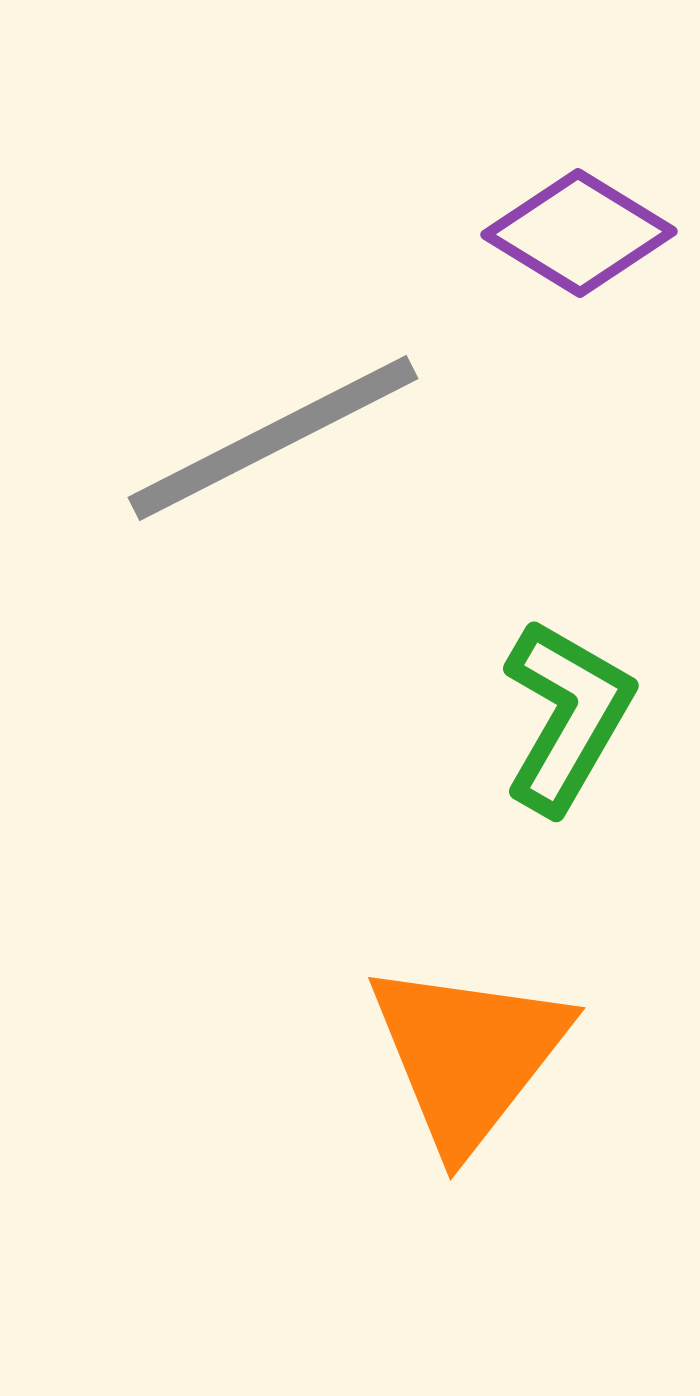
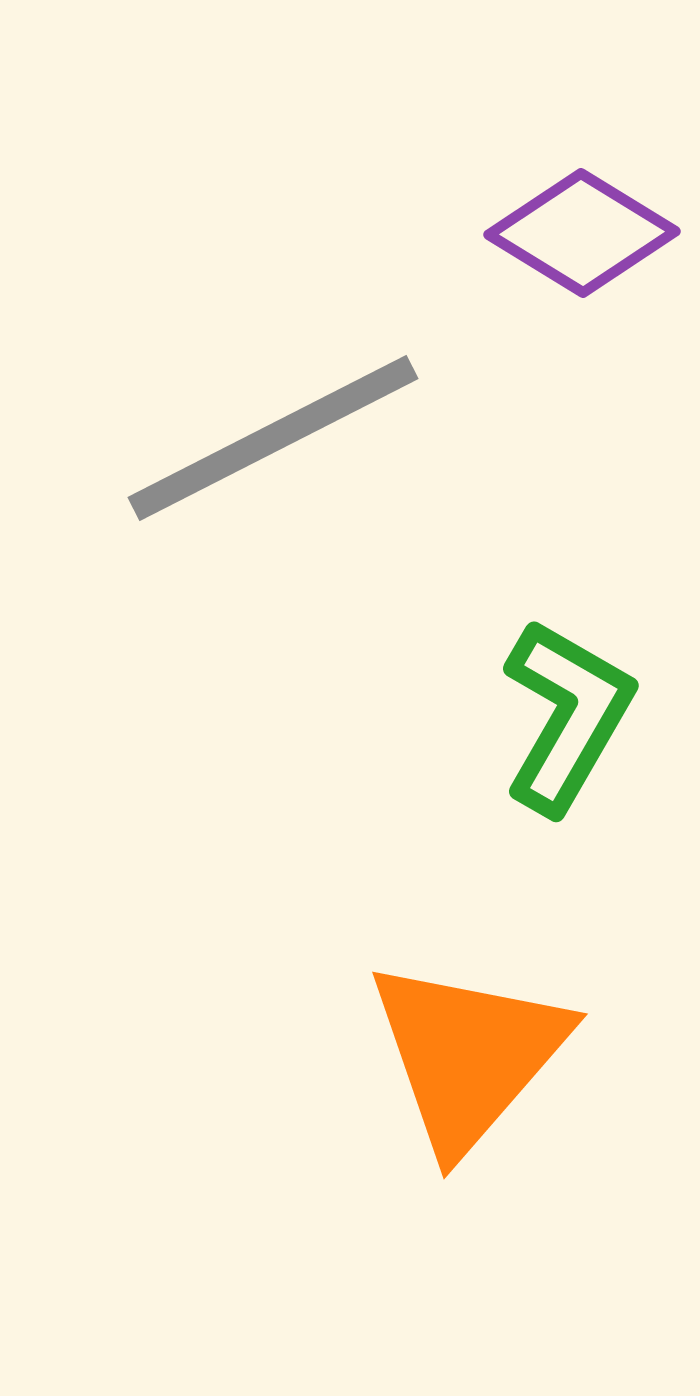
purple diamond: moved 3 px right
orange triangle: rotated 3 degrees clockwise
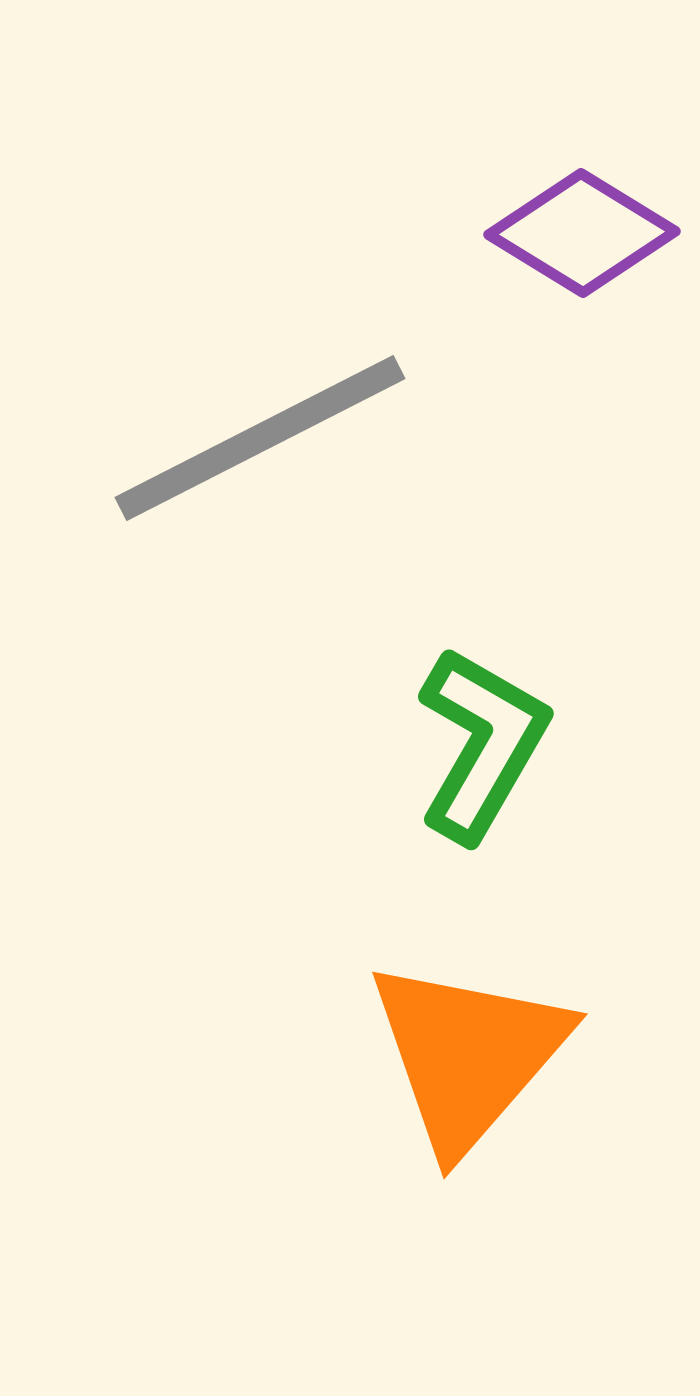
gray line: moved 13 px left
green L-shape: moved 85 px left, 28 px down
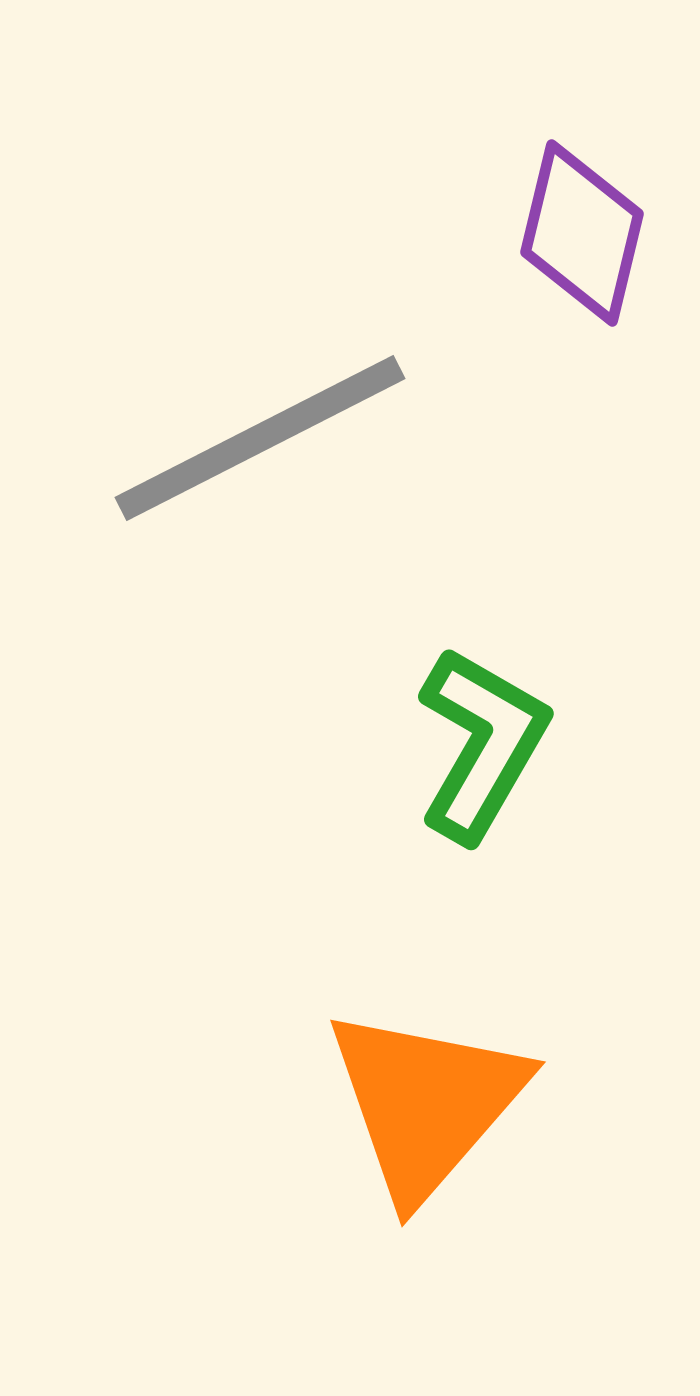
purple diamond: rotated 72 degrees clockwise
orange triangle: moved 42 px left, 48 px down
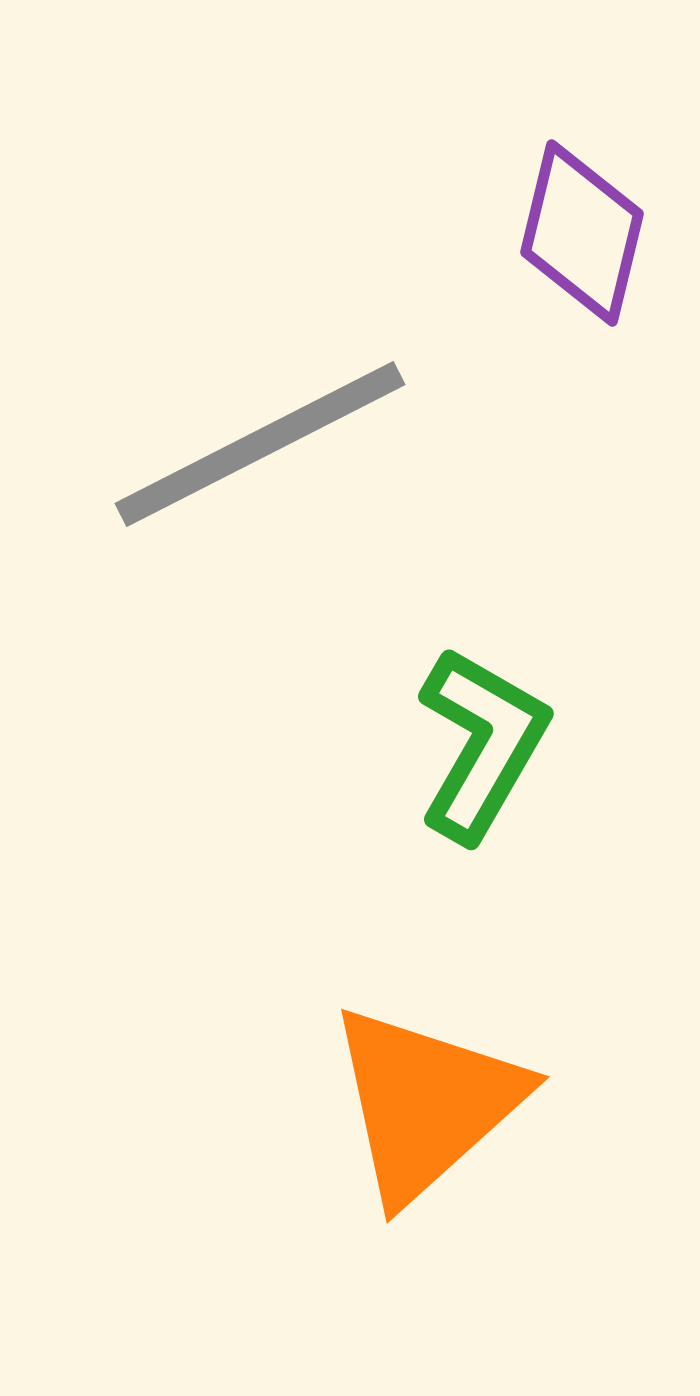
gray line: moved 6 px down
orange triangle: rotated 7 degrees clockwise
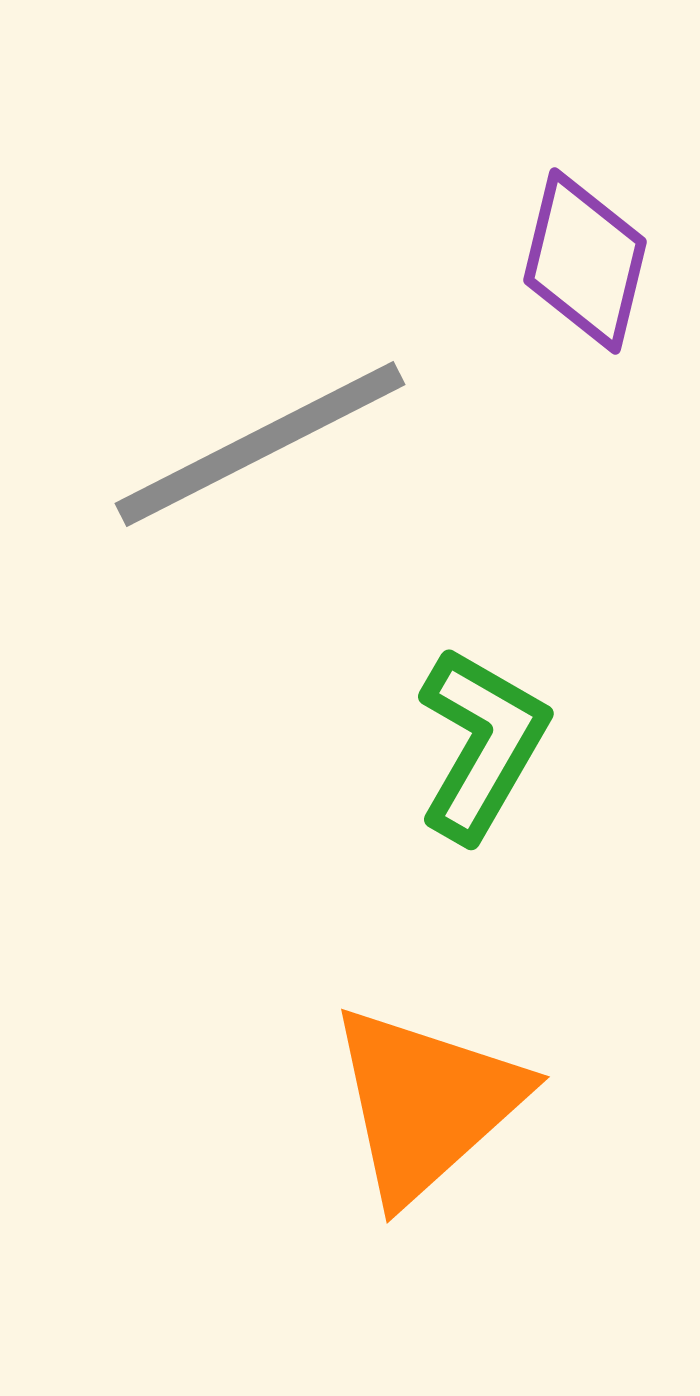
purple diamond: moved 3 px right, 28 px down
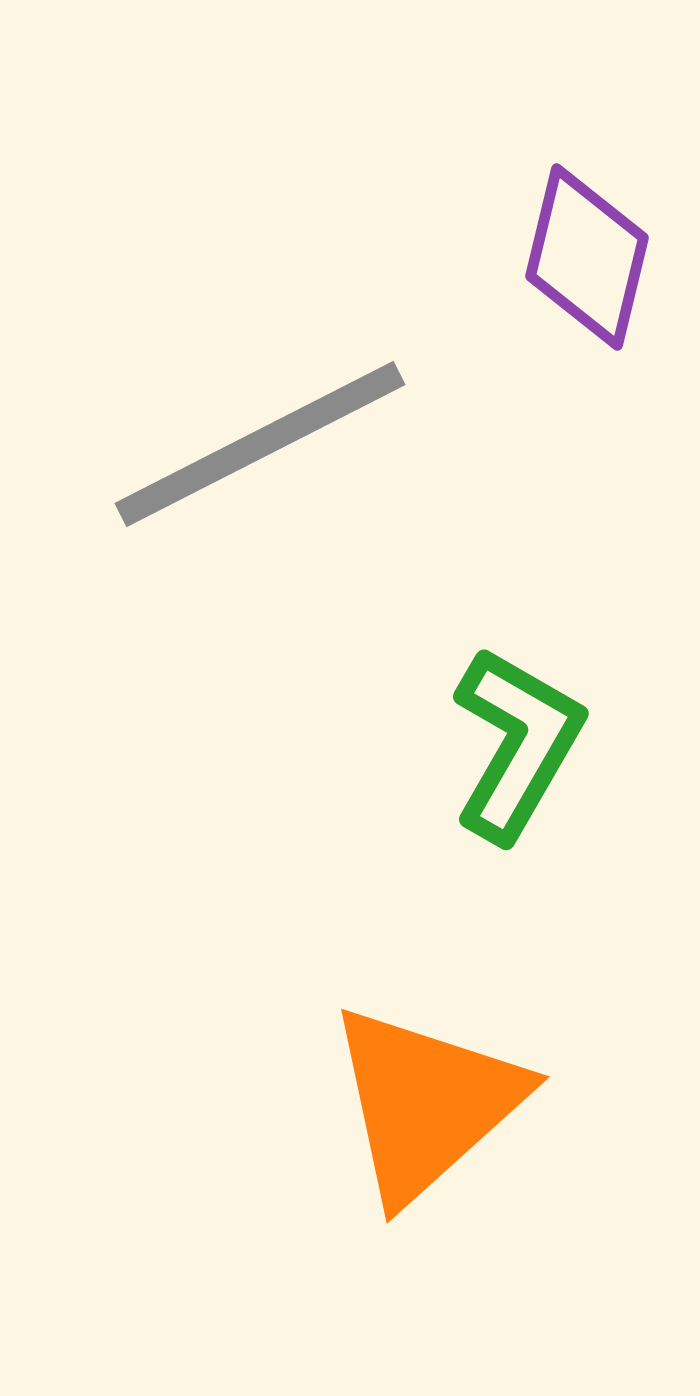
purple diamond: moved 2 px right, 4 px up
green L-shape: moved 35 px right
